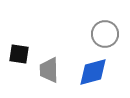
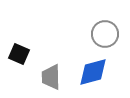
black square: rotated 15 degrees clockwise
gray trapezoid: moved 2 px right, 7 px down
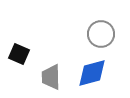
gray circle: moved 4 px left
blue diamond: moved 1 px left, 1 px down
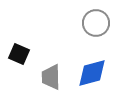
gray circle: moved 5 px left, 11 px up
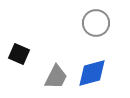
gray trapezoid: moved 5 px right; rotated 152 degrees counterclockwise
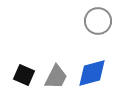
gray circle: moved 2 px right, 2 px up
black square: moved 5 px right, 21 px down
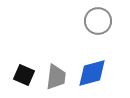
gray trapezoid: rotated 20 degrees counterclockwise
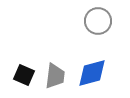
gray trapezoid: moved 1 px left, 1 px up
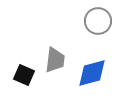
gray trapezoid: moved 16 px up
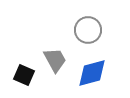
gray circle: moved 10 px left, 9 px down
gray trapezoid: rotated 36 degrees counterclockwise
